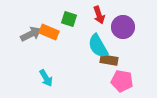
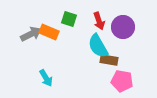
red arrow: moved 6 px down
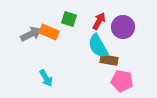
red arrow: rotated 132 degrees counterclockwise
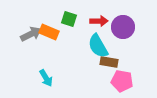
red arrow: rotated 60 degrees clockwise
brown rectangle: moved 2 px down
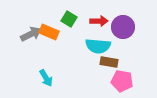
green square: rotated 14 degrees clockwise
cyan semicircle: rotated 55 degrees counterclockwise
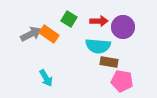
orange rectangle: moved 2 px down; rotated 12 degrees clockwise
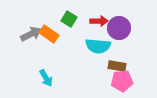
purple circle: moved 4 px left, 1 px down
brown rectangle: moved 8 px right, 4 px down
pink pentagon: rotated 15 degrees counterclockwise
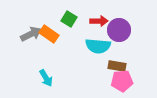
purple circle: moved 2 px down
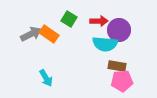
cyan semicircle: moved 7 px right, 2 px up
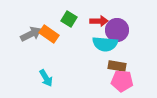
purple circle: moved 2 px left
pink pentagon: rotated 10 degrees clockwise
